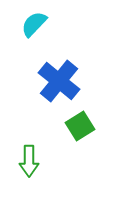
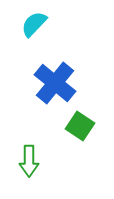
blue cross: moved 4 px left, 2 px down
green square: rotated 24 degrees counterclockwise
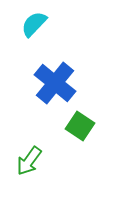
green arrow: rotated 36 degrees clockwise
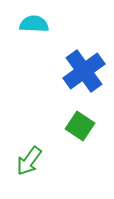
cyan semicircle: rotated 48 degrees clockwise
blue cross: moved 29 px right, 12 px up; rotated 15 degrees clockwise
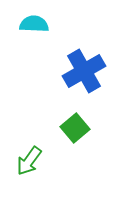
blue cross: rotated 6 degrees clockwise
green square: moved 5 px left, 2 px down; rotated 16 degrees clockwise
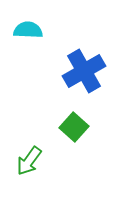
cyan semicircle: moved 6 px left, 6 px down
green square: moved 1 px left, 1 px up; rotated 8 degrees counterclockwise
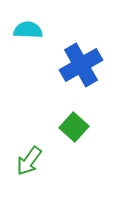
blue cross: moved 3 px left, 6 px up
